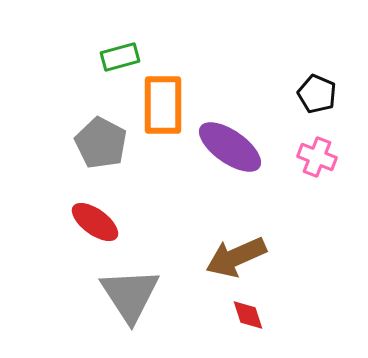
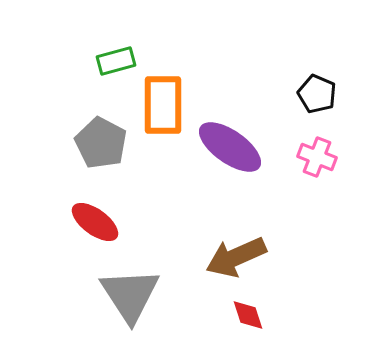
green rectangle: moved 4 px left, 4 px down
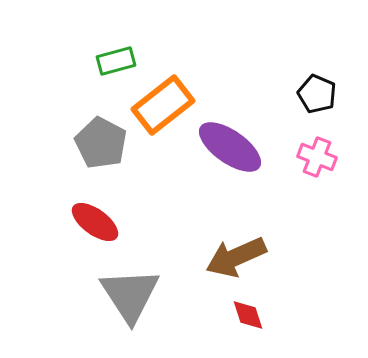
orange rectangle: rotated 52 degrees clockwise
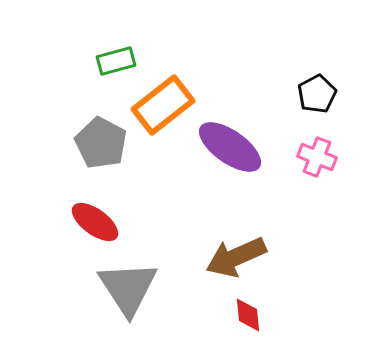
black pentagon: rotated 21 degrees clockwise
gray triangle: moved 2 px left, 7 px up
red diamond: rotated 12 degrees clockwise
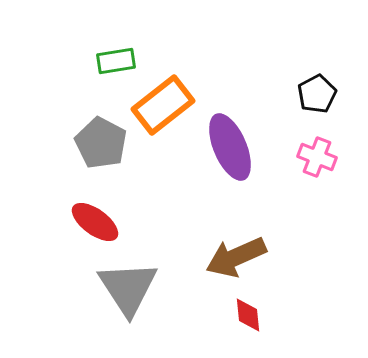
green rectangle: rotated 6 degrees clockwise
purple ellipse: rotated 32 degrees clockwise
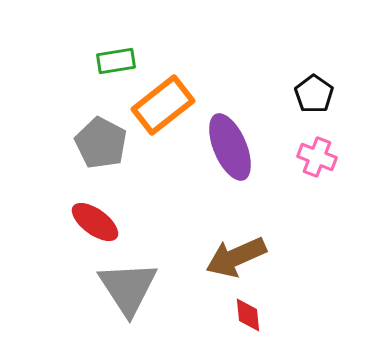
black pentagon: moved 3 px left; rotated 9 degrees counterclockwise
